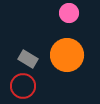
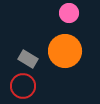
orange circle: moved 2 px left, 4 px up
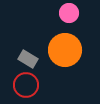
orange circle: moved 1 px up
red circle: moved 3 px right, 1 px up
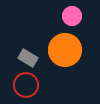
pink circle: moved 3 px right, 3 px down
gray rectangle: moved 1 px up
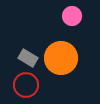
orange circle: moved 4 px left, 8 px down
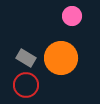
gray rectangle: moved 2 px left
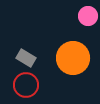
pink circle: moved 16 px right
orange circle: moved 12 px right
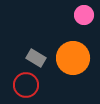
pink circle: moved 4 px left, 1 px up
gray rectangle: moved 10 px right
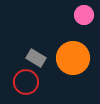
red circle: moved 3 px up
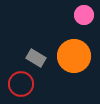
orange circle: moved 1 px right, 2 px up
red circle: moved 5 px left, 2 px down
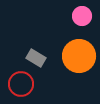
pink circle: moved 2 px left, 1 px down
orange circle: moved 5 px right
